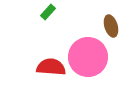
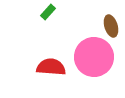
pink circle: moved 6 px right
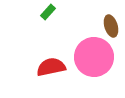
red semicircle: rotated 16 degrees counterclockwise
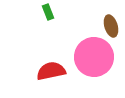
green rectangle: rotated 63 degrees counterclockwise
red semicircle: moved 4 px down
